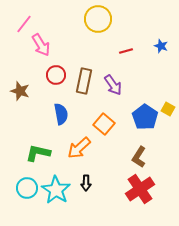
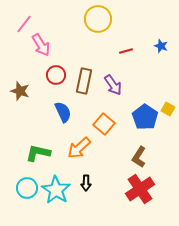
blue semicircle: moved 2 px right, 2 px up; rotated 15 degrees counterclockwise
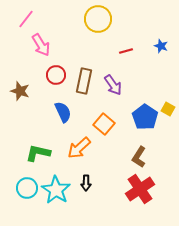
pink line: moved 2 px right, 5 px up
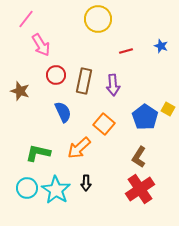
purple arrow: rotated 30 degrees clockwise
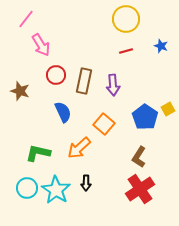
yellow circle: moved 28 px right
yellow square: rotated 32 degrees clockwise
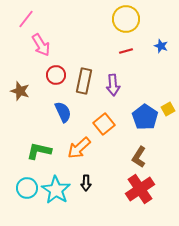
orange square: rotated 10 degrees clockwise
green L-shape: moved 1 px right, 2 px up
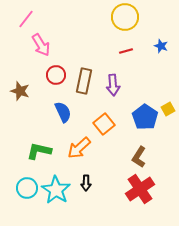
yellow circle: moved 1 px left, 2 px up
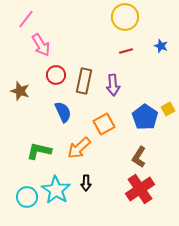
orange square: rotated 10 degrees clockwise
cyan circle: moved 9 px down
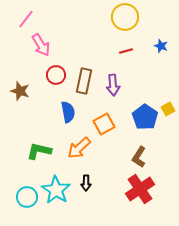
blue semicircle: moved 5 px right; rotated 15 degrees clockwise
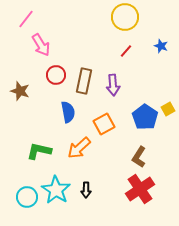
red line: rotated 32 degrees counterclockwise
black arrow: moved 7 px down
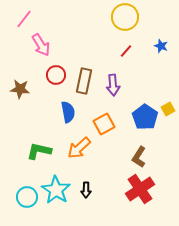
pink line: moved 2 px left
brown star: moved 2 px up; rotated 12 degrees counterclockwise
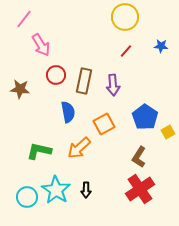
blue star: rotated 16 degrees counterclockwise
yellow square: moved 23 px down
